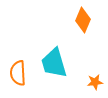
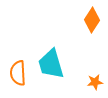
orange diamond: moved 9 px right; rotated 10 degrees clockwise
cyan trapezoid: moved 3 px left, 1 px down
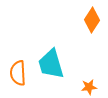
orange star: moved 6 px left, 5 px down
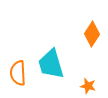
orange diamond: moved 14 px down
orange star: moved 1 px left, 1 px up; rotated 21 degrees clockwise
